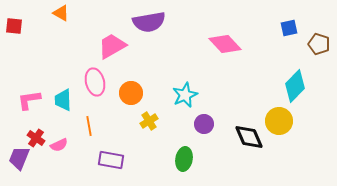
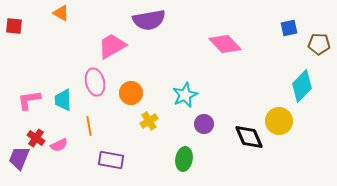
purple semicircle: moved 2 px up
brown pentagon: rotated 15 degrees counterclockwise
cyan diamond: moved 7 px right
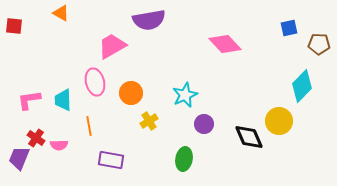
pink semicircle: rotated 24 degrees clockwise
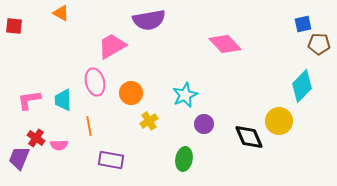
blue square: moved 14 px right, 4 px up
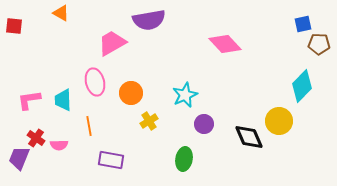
pink trapezoid: moved 3 px up
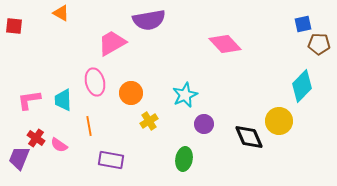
pink semicircle: rotated 36 degrees clockwise
